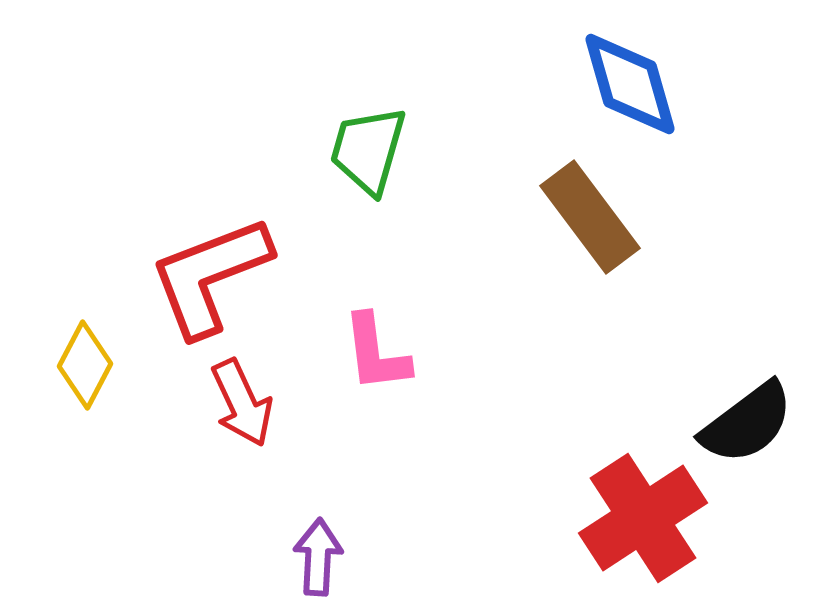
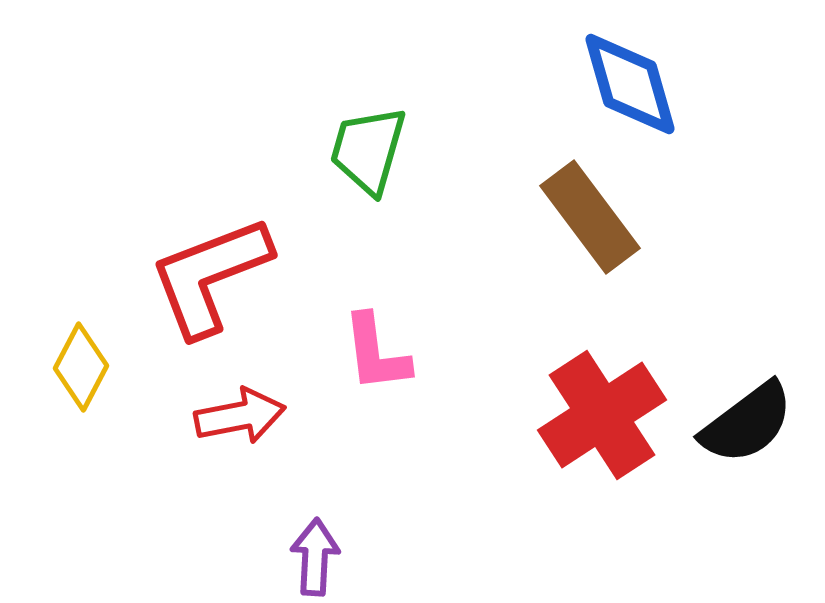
yellow diamond: moved 4 px left, 2 px down
red arrow: moved 2 px left, 13 px down; rotated 76 degrees counterclockwise
red cross: moved 41 px left, 103 px up
purple arrow: moved 3 px left
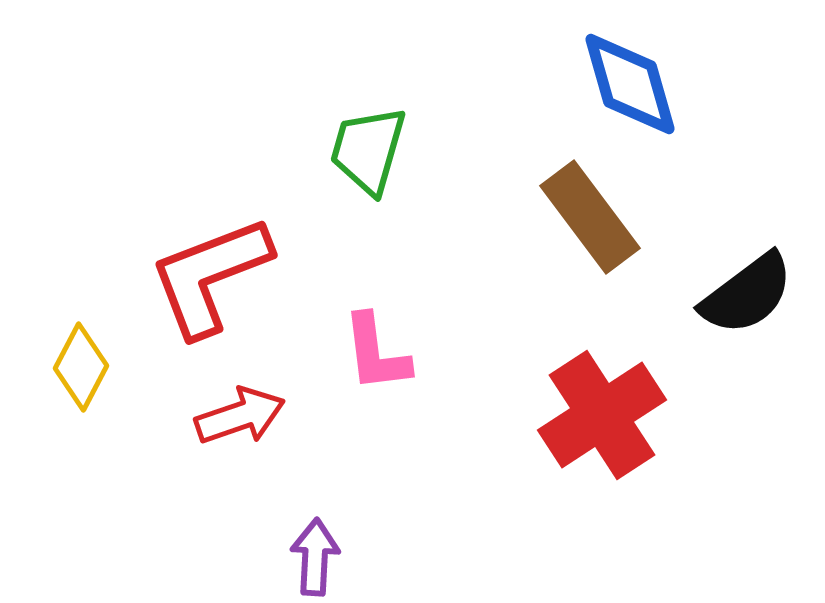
red arrow: rotated 8 degrees counterclockwise
black semicircle: moved 129 px up
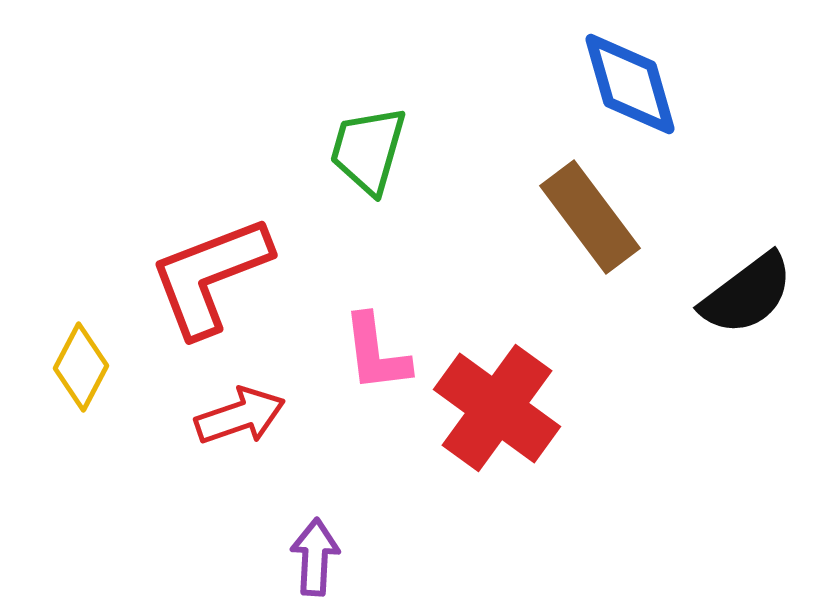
red cross: moved 105 px left, 7 px up; rotated 21 degrees counterclockwise
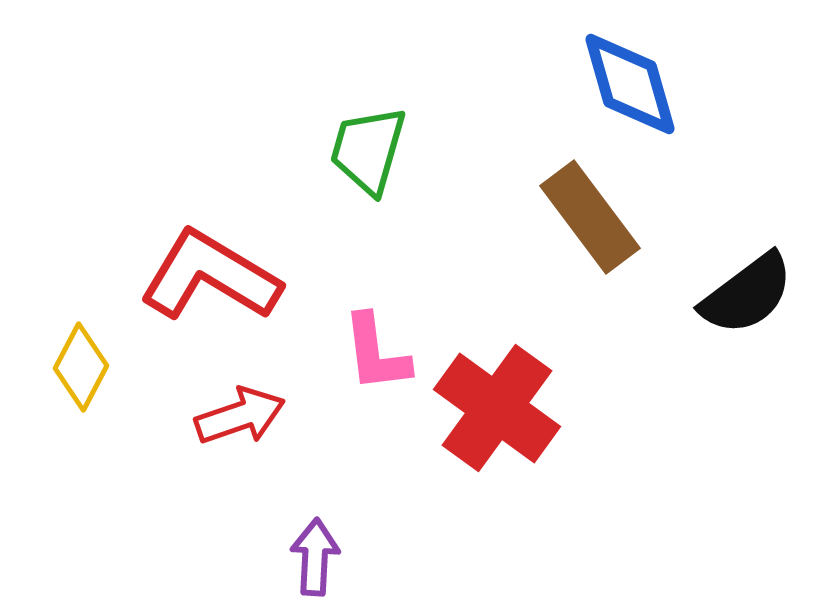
red L-shape: rotated 52 degrees clockwise
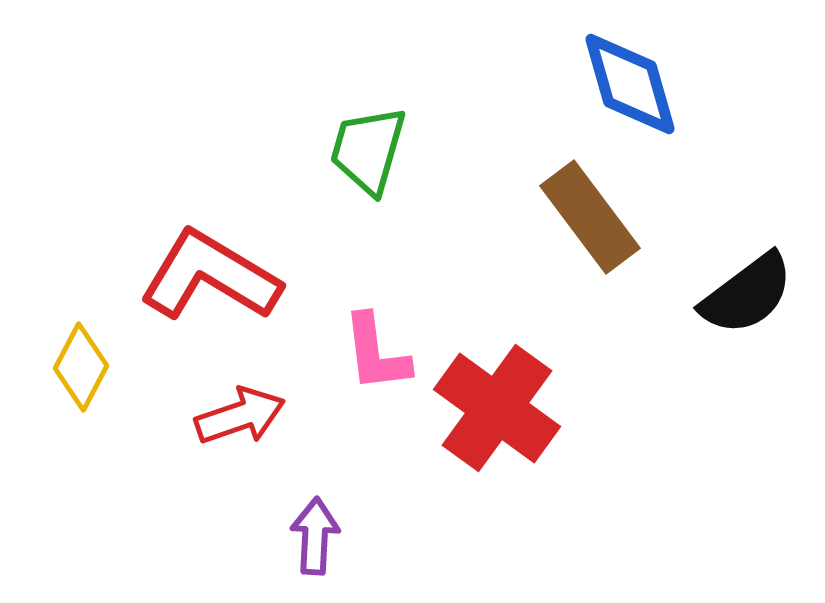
purple arrow: moved 21 px up
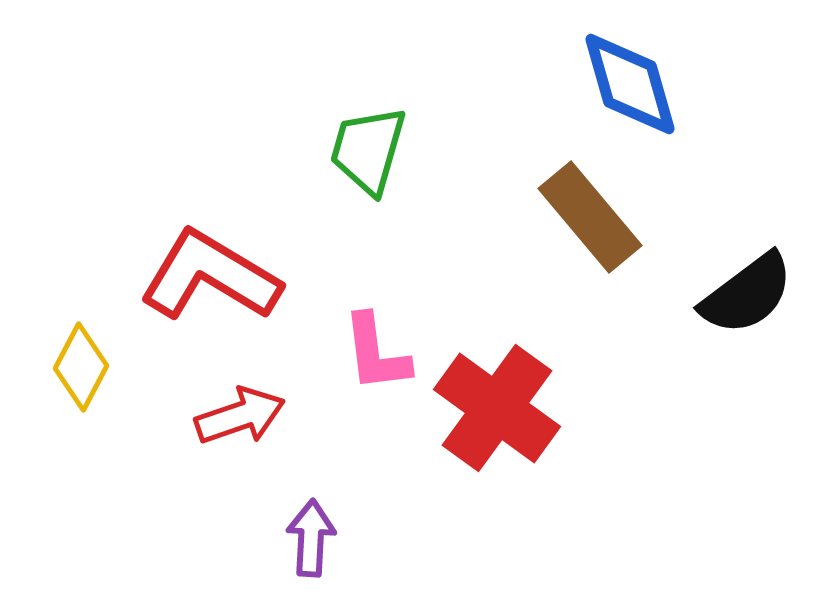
brown rectangle: rotated 3 degrees counterclockwise
purple arrow: moved 4 px left, 2 px down
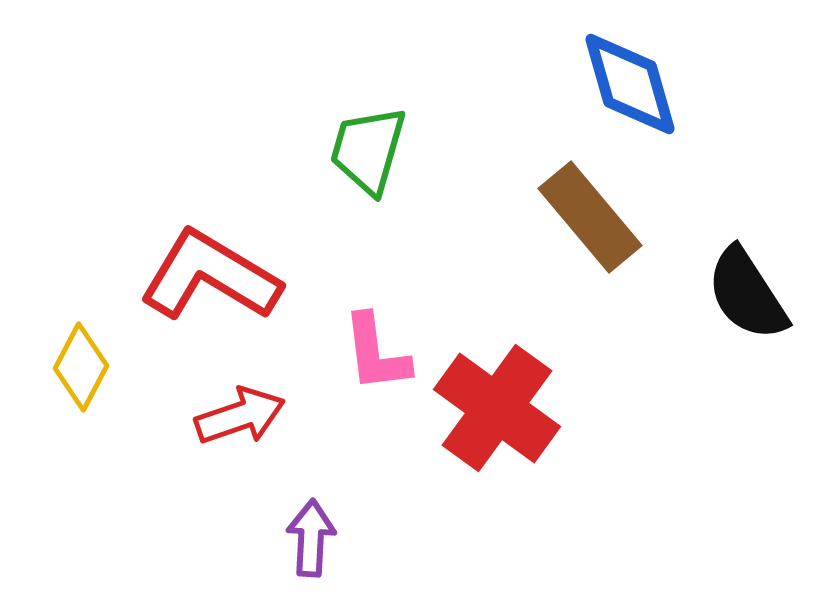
black semicircle: rotated 94 degrees clockwise
